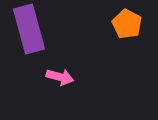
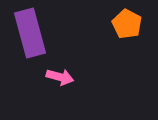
purple rectangle: moved 1 px right, 4 px down
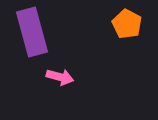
purple rectangle: moved 2 px right, 1 px up
